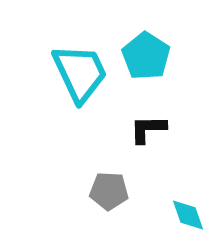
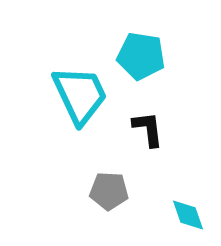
cyan pentagon: moved 5 px left; rotated 24 degrees counterclockwise
cyan trapezoid: moved 22 px down
black L-shape: rotated 84 degrees clockwise
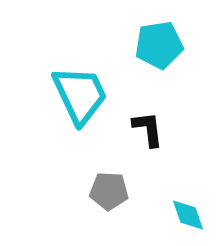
cyan pentagon: moved 18 px right, 11 px up; rotated 18 degrees counterclockwise
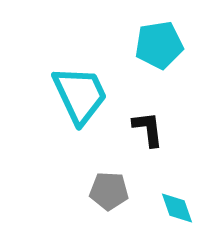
cyan diamond: moved 11 px left, 7 px up
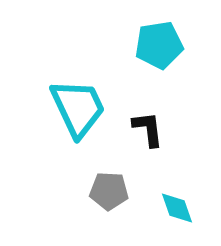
cyan trapezoid: moved 2 px left, 13 px down
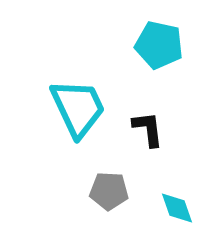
cyan pentagon: rotated 21 degrees clockwise
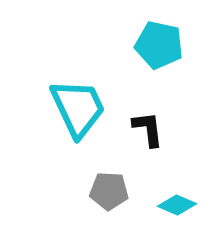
cyan diamond: moved 3 px up; rotated 48 degrees counterclockwise
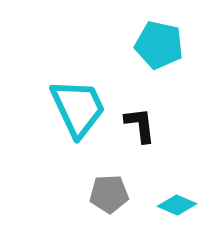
black L-shape: moved 8 px left, 4 px up
gray pentagon: moved 3 px down; rotated 6 degrees counterclockwise
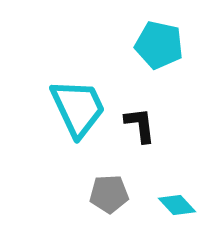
cyan diamond: rotated 24 degrees clockwise
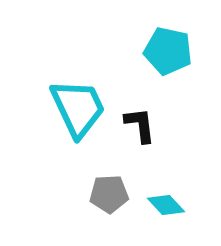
cyan pentagon: moved 9 px right, 6 px down
cyan diamond: moved 11 px left
